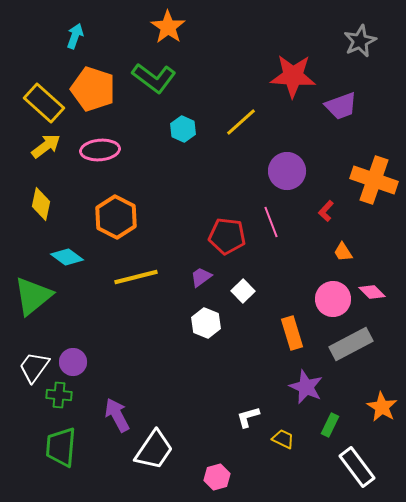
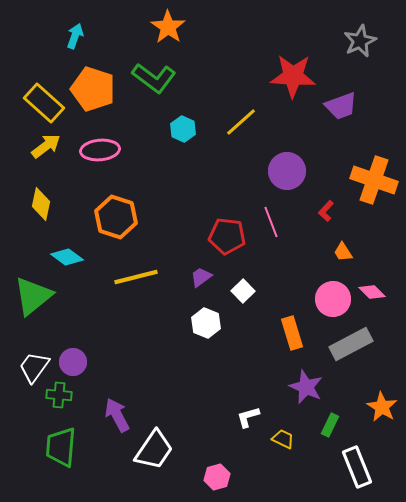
orange hexagon at (116, 217): rotated 9 degrees counterclockwise
white rectangle at (357, 467): rotated 15 degrees clockwise
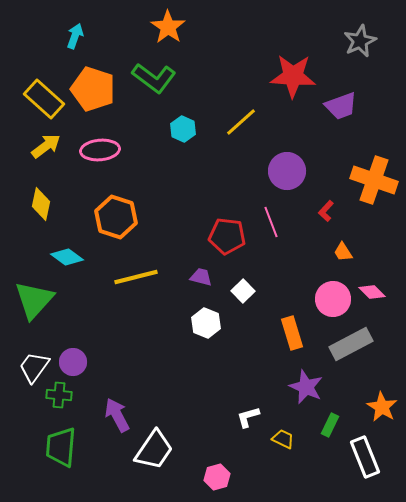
yellow rectangle at (44, 103): moved 4 px up
purple trapezoid at (201, 277): rotated 50 degrees clockwise
green triangle at (33, 296): moved 1 px right, 4 px down; rotated 9 degrees counterclockwise
white rectangle at (357, 467): moved 8 px right, 10 px up
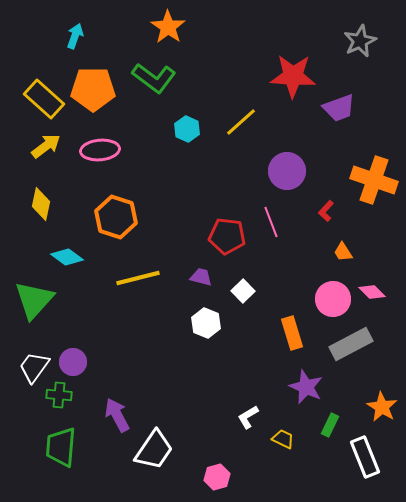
orange pentagon at (93, 89): rotated 18 degrees counterclockwise
purple trapezoid at (341, 106): moved 2 px left, 2 px down
cyan hexagon at (183, 129): moved 4 px right
yellow line at (136, 277): moved 2 px right, 1 px down
white L-shape at (248, 417): rotated 15 degrees counterclockwise
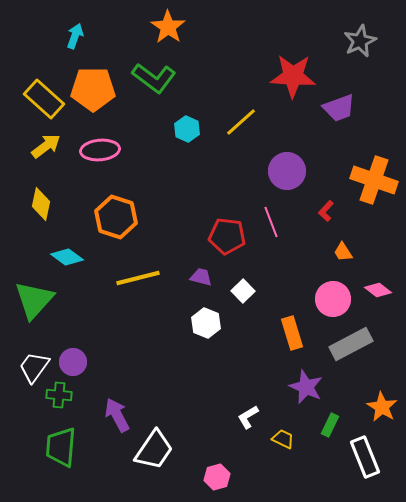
pink diamond at (372, 292): moved 6 px right, 2 px up; rotated 8 degrees counterclockwise
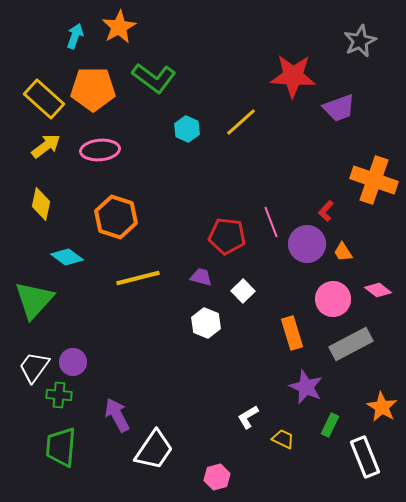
orange star at (168, 27): moved 49 px left; rotated 8 degrees clockwise
purple circle at (287, 171): moved 20 px right, 73 px down
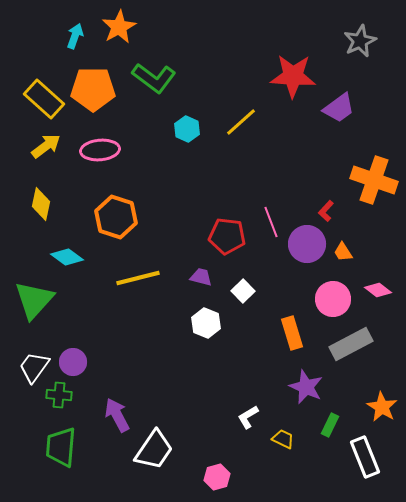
purple trapezoid at (339, 108): rotated 16 degrees counterclockwise
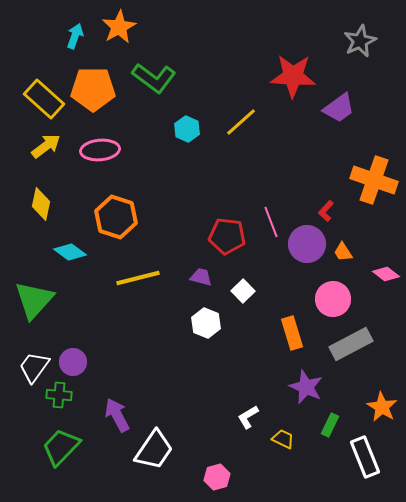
cyan diamond at (67, 257): moved 3 px right, 5 px up
pink diamond at (378, 290): moved 8 px right, 16 px up
green trapezoid at (61, 447): rotated 39 degrees clockwise
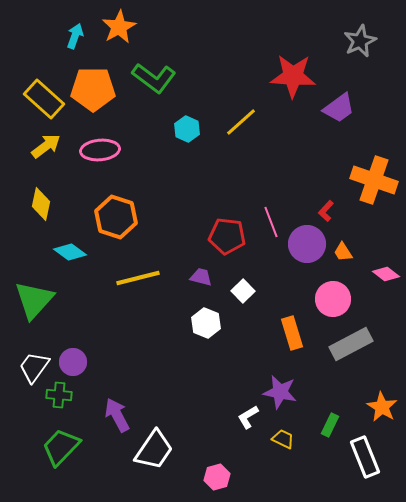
purple star at (306, 387): moved 26 px left, 5 px down; rotated 12 degrees counterclockwise
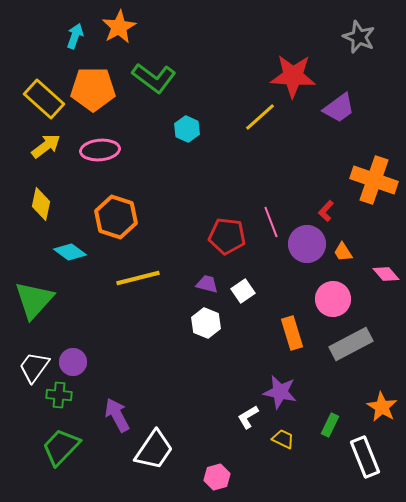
gray star at (360, 41): moved 1 px left, 4 px up; rotated 24 degrees counterclockwise
yellow line at (241, 122): moved 19 px right, 5 px up
pink diamond at (386, 274): rotated 12 degrees clockwise
purple trapezoid at (201, 277): moved 6 px right, 7 px down
white square at (243, 291): rotated 10 degrees clockwise
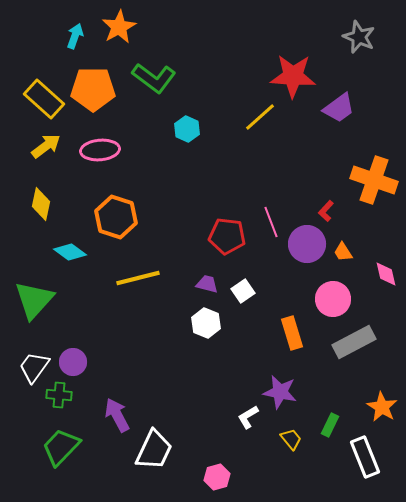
pink diamond at (386, 274): rotated 28 degrees clockwise
gray rectangle at (351, 344): moved 3 px right, 2 px up
yellow trapezoid at (283, 439): moved 8 px right; rotated 25 degrees clockwise
white trapezoid at (154, 450): rotated 9 degrees counterclockwise
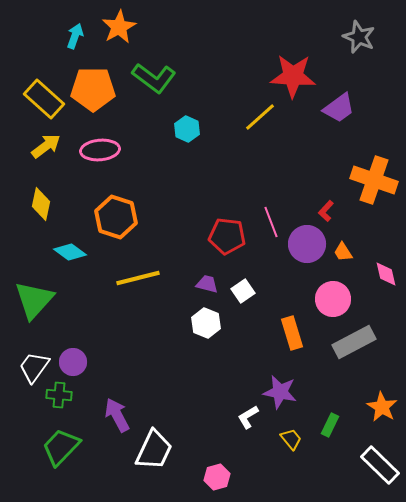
white rectangle at (365, 457): moved 15 px right, 8 px down; rotated 24 degrees counterclockwise
